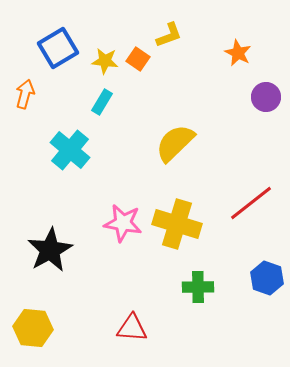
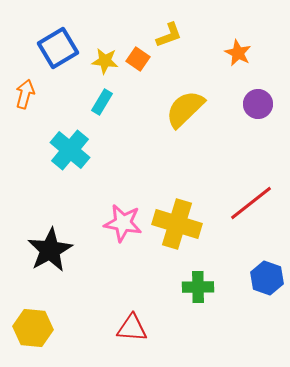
purple circle: moved 8 px left, 7 px down
yellow semicircle: moved 10 px right, 34 px up
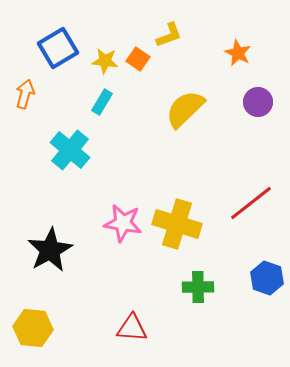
purple circle: moved 2 px up
